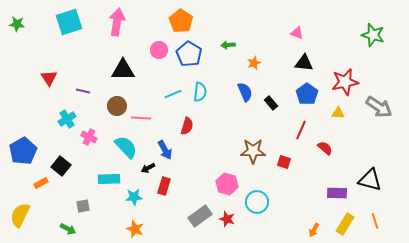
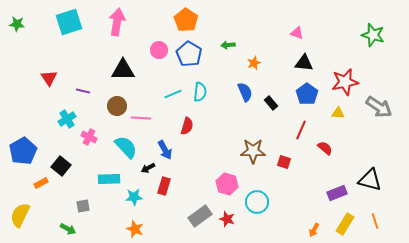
orange pentagon at (181, 21): moved 5 px right, 1 px up
purple rectangle at (337, 193): rotated 24 degrees counterclockwise
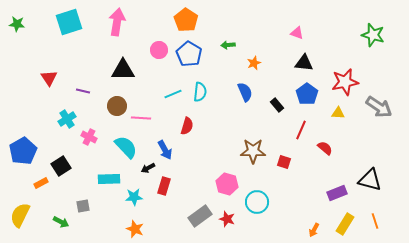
black rectangle at (271, 103): moved 6 px right, 2 px down
black square at (61, 166): rotated 18 degrees clockwise
green arrow at (68, 229): moved 7 px left, 7 px up
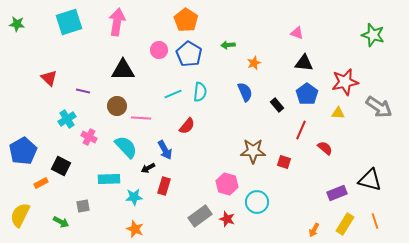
red triangle at (49, 78): rotated 12 degrees counterclockwise
red semicircle at (187, 126): rotated 24 degrees clockwise
black square at (61, 166): rotated 30 degrees counterclockwise
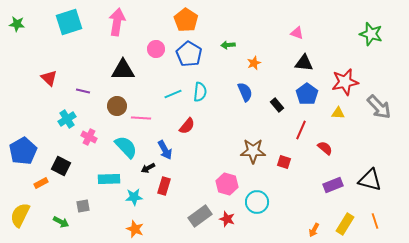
green star at (373, 35): moved 2 px left, 1 px up
pink circle at (159, 50): moved 3 px left, 1 px up
gray arrow at (379, 107): rotated 12 degrees clockwise
purple rectangle at (337, 193): moved 4 px left, 8 px up
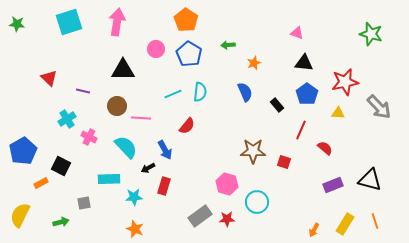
gray square at (83, 206): moved 1 px right, 3 px up
red star at (227, 219): rotated 21 degrees counterclockwise
green arrow at (61, 222): rotated 42 degrees counterclockwise
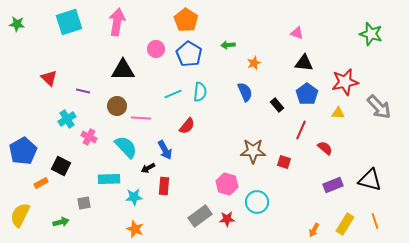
red rectangle at (164, 186): rotated 12 degrees counterclockwise
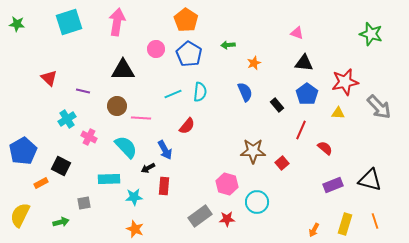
red square at (284, 162): moved 2 px left, 1 px down; rotated 32 degrees clockwise
yellow rectangle at (345, 224): rotated 15 degrees counterclockwise
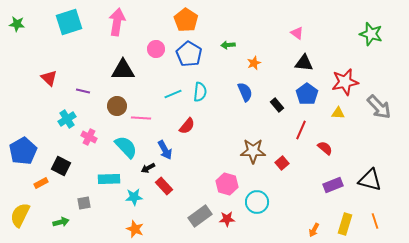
pink triangle at (297, 33): rotated 16 degrees clockwise
red rectangle at (164, 186): rotated 48 degrees counterclockwise
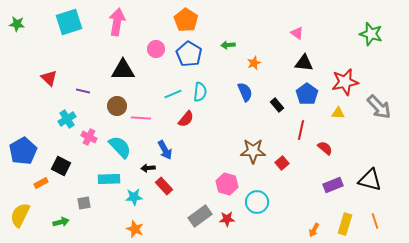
red semicircle at (187, 126): moved 1 px left, 7 px up
red line at (301, 130): rotated 12 degrees counterclockwise
cyan semicircle at (126, 147): moved 6 px left
black arrow at (148, 168): rotated 24 degrees clockwise
